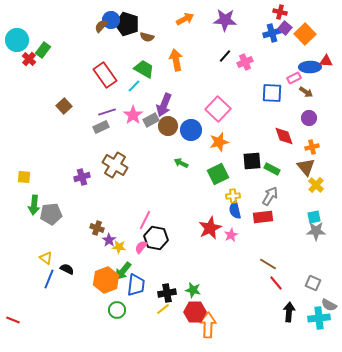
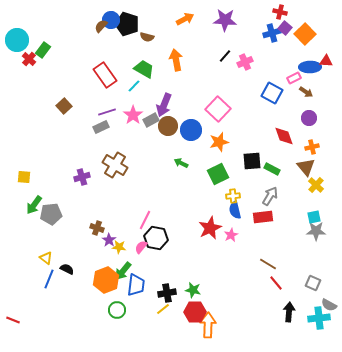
blue square at (272, 93): rotated 25 degrees clockwise
green arrow at (34, 205): rotated 30 degrees clockwise
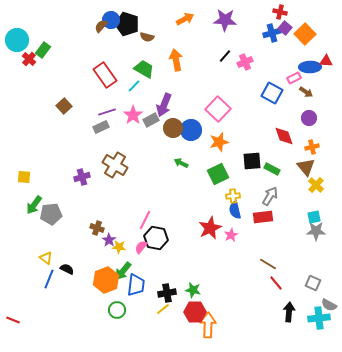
brown circle at (168, 126): moved 5 px right, 2 px down
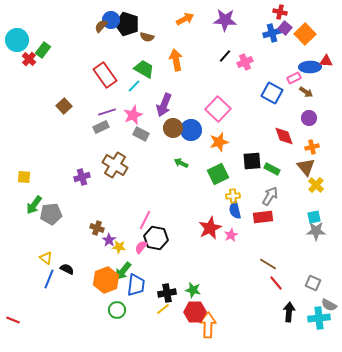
pink star at (133, 115): rotated 12 degrees clockwise
gray rectangle at (151, 120): moved 10 px left, 14 px down; rotated 56 degrees clockwise
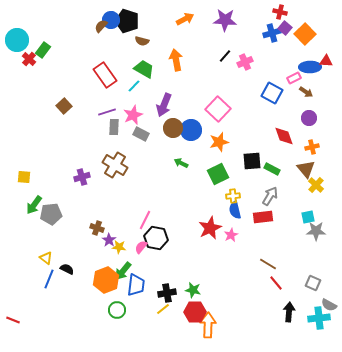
black pentagon at (127, 24): moved 3 px up
brown semicircle at (147, 37): moved 5 px left, 4 px down
gray rectangle at (101, 127): moved 13 px right; rotated 63 degrees counterclockwise
brown triangle at (306, 167): moved 2 px down
cyan square at (314, 217): moved 6 px left
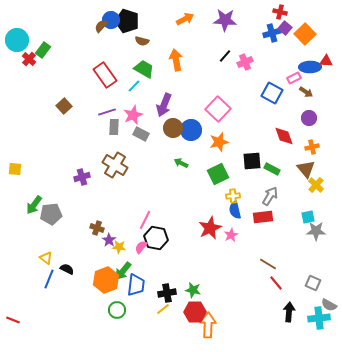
yellow square at (24, 177): moved 9 px left, 8 px up
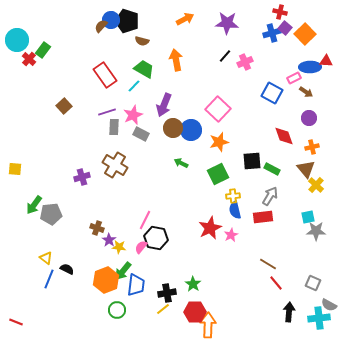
purple star at (225, 20): moved 2 px right, 3 px down
green star at (193, 290): moved 6 px up; rotated 21 degrees clockwise
red line at (13, 320): moved 3 px right, 2 px down
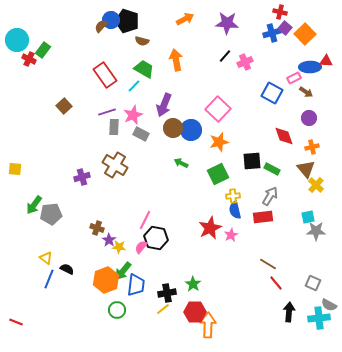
red cross at (29, 59): rotated 16 degrees counterclockwise
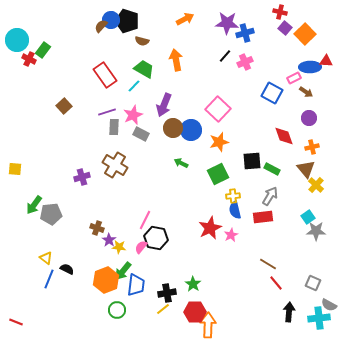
blue cross at (272, 33): moved 27 px left
cyan square at (308, 217): rotated 24 degrees counterclockwise
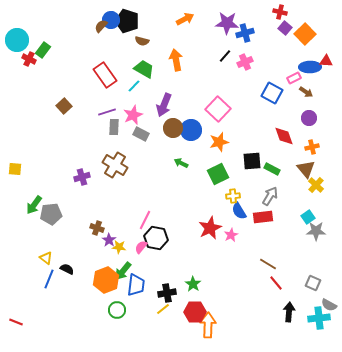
blue semicircle at (235, 210): moved 4 px right, 1 px down; rotated 18 degrees counterclockwise
